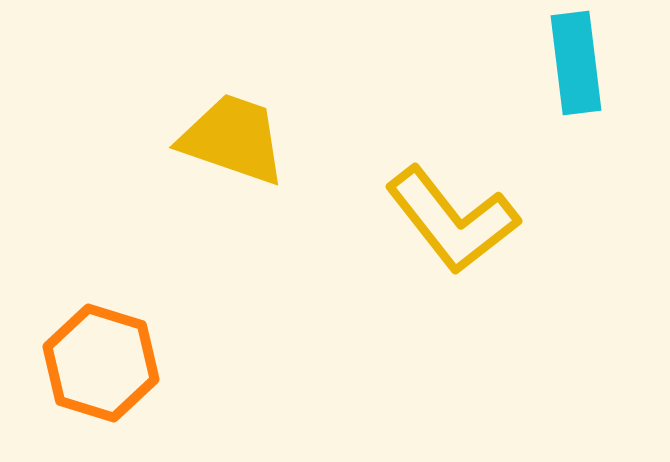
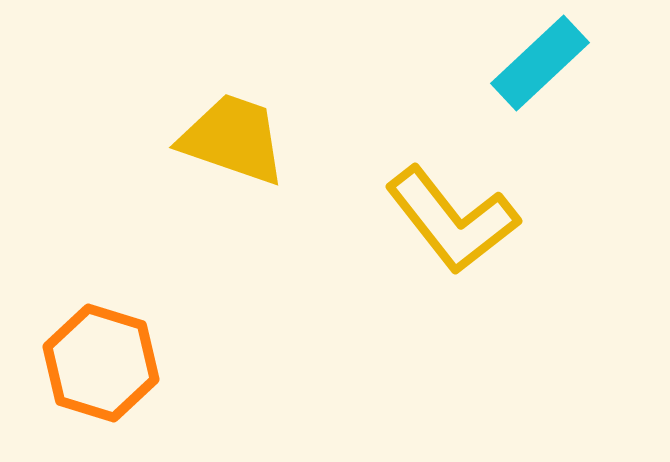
cyan rectangle: moved 36 px left; rotated 54 degrees clockwise
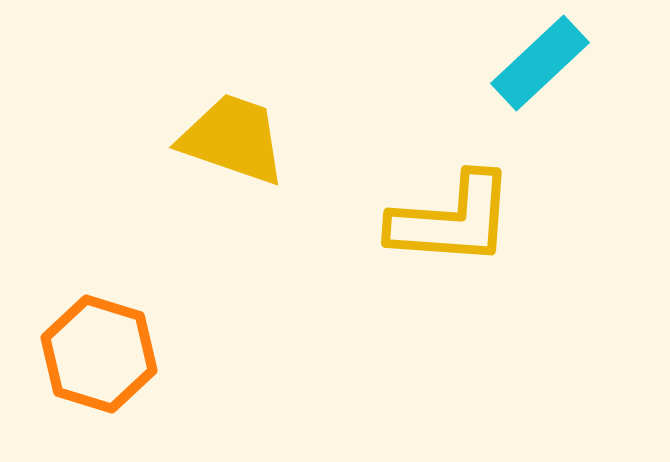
yellow L-shape: rotated 48 degrees counterclockwise
orange hexagon: moved 2 px left, 9 px up
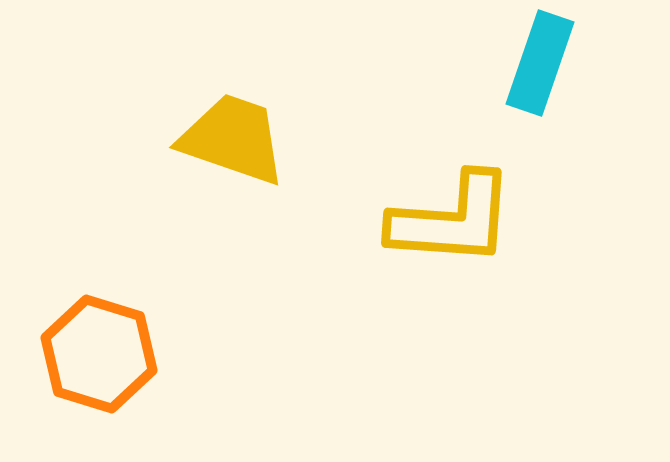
cyan rectangle: rotated 28 degrees counterclockwise
